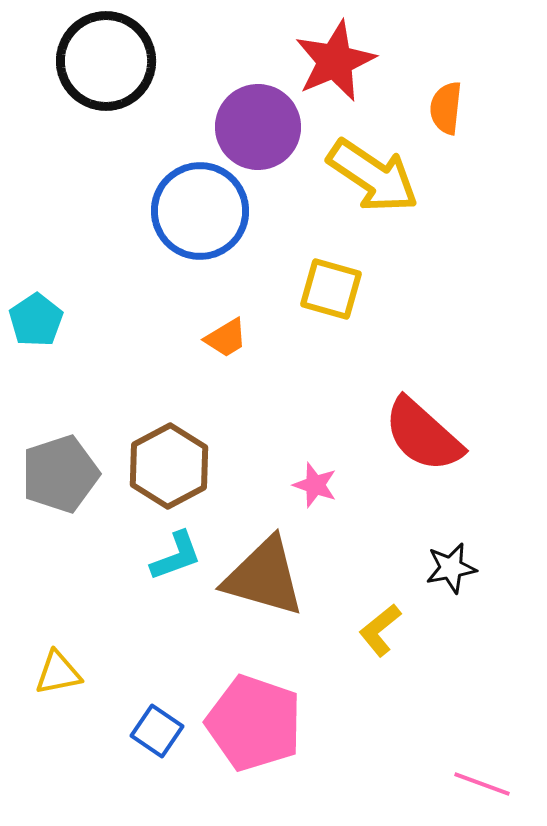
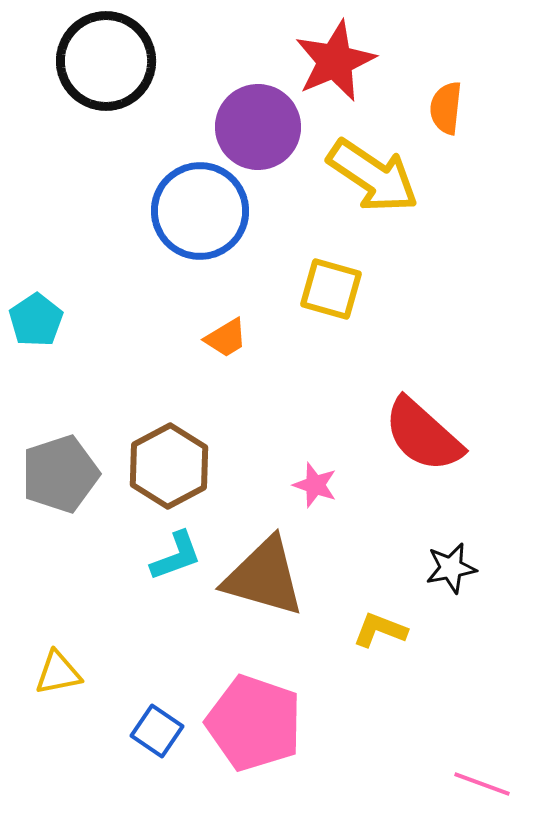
yellow L-shape: rotated 60 degrees clockwise
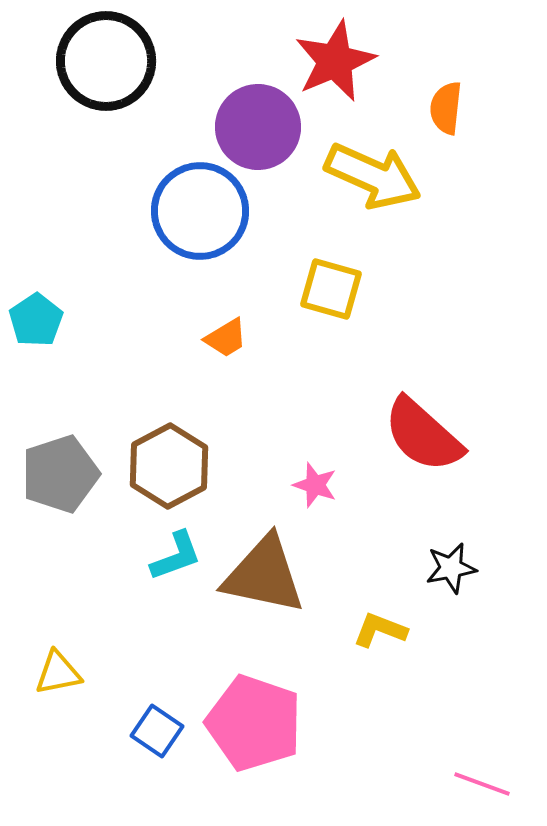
yellow arrow: rotated 10 degrees counterclockwise
brown triangle: moved 2 px up; rotated 4 degrees counterclockwise
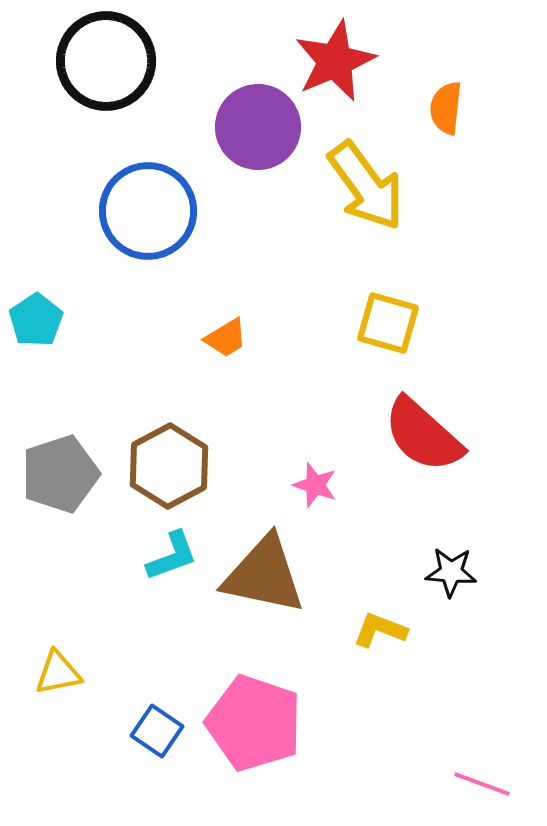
yellow arrow: moved 7 px left, 10 px down; rotated 30 degrees clockwise
blue circle: moved 52 px left
yellow square: moved 57 px right, 34 px down
cyan L-shape: moved 4 px left
black star: moved 4 px down; rotated 15 degrees clockwise
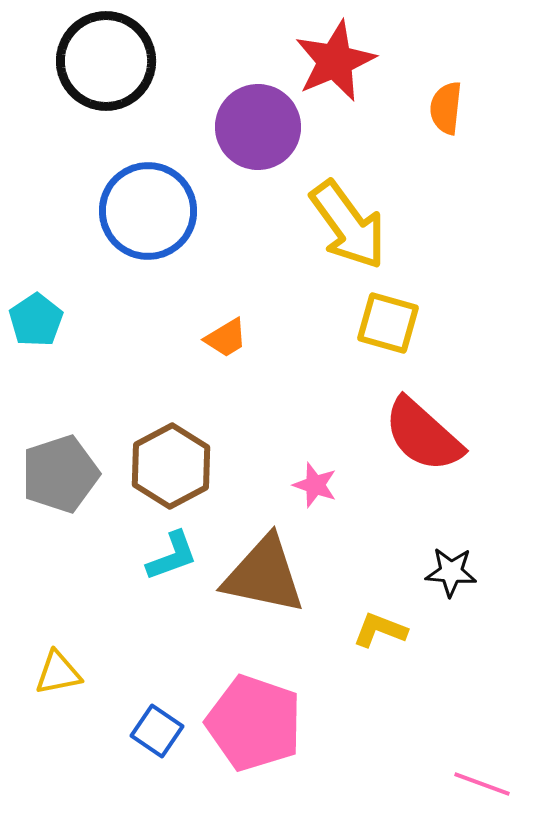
yellow arrow: moved 18 px left, 39 px down
brown hexagon: moved 2 px right
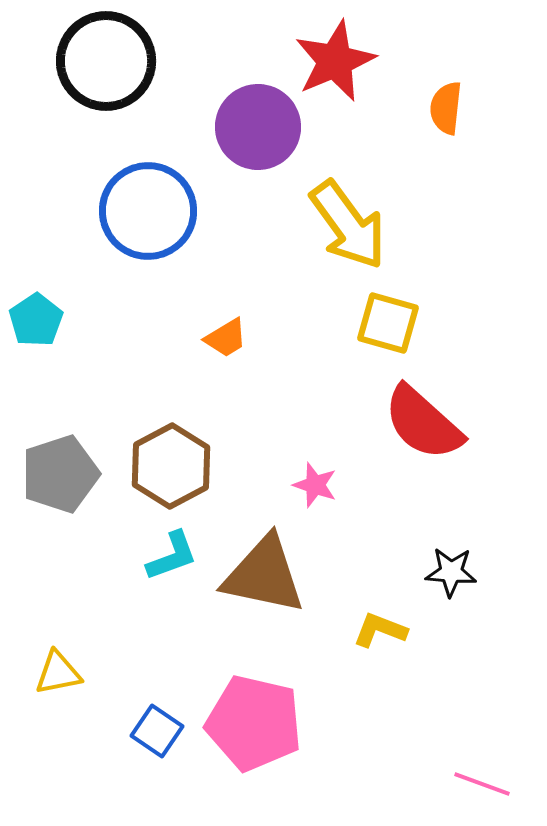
red semicircle: moved 12 px up
pink pentagon: rotated 6 degrees counterclockwise
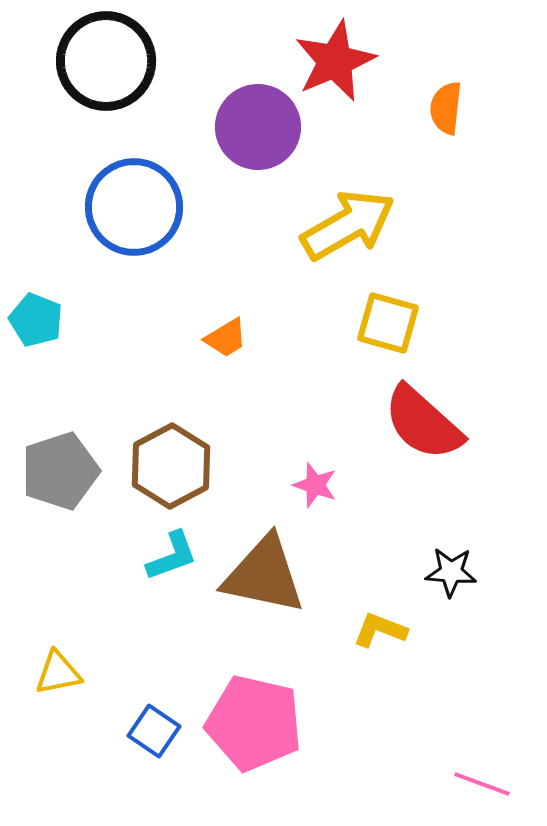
blue circle: moved 14 px left, 4 px up
yellow arrow: rotated 84 degrees counterclockwise
cyan pentagon: rotated 16 degrees counterclockwise
gray pentagon: moved 3 px up
blue square: moved 3 px left
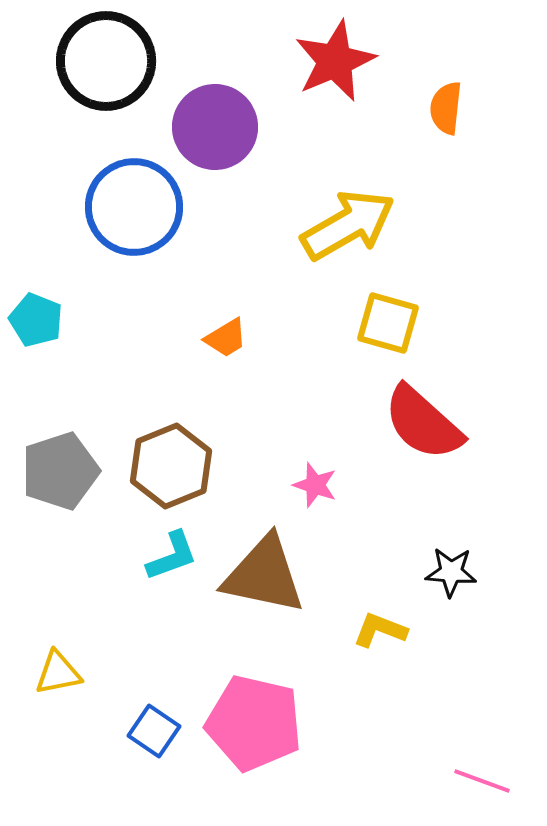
purple circle: moved 43 px left
brown hexagon: rotated 6 degrees clockwise
pink line: moved 3 px up
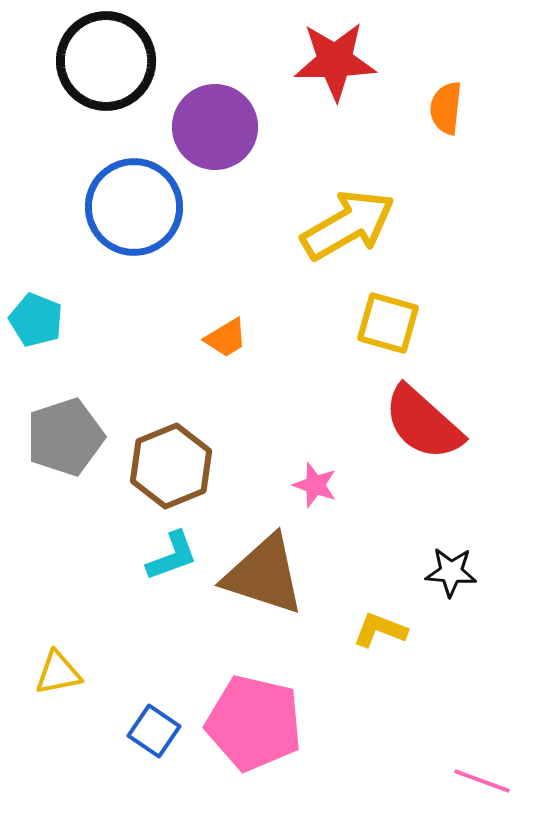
red star: rotated 22 degrees clockwise
gray pentagon: moved 5 px right, 34 px up
brown triangle: rotated 6 degrees clockwise
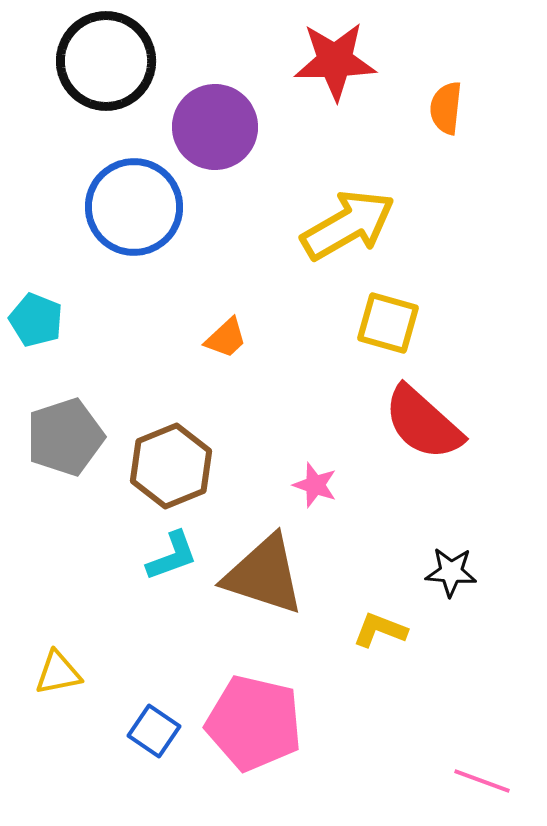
orange trapezoid: rotated 12 degrees counterclockwise
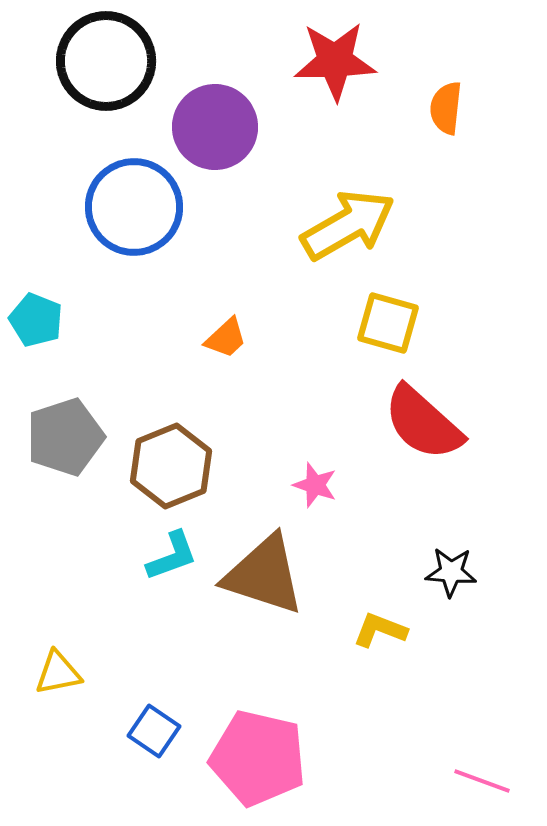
pink pentagon: moved 4 px right, 35 px down
